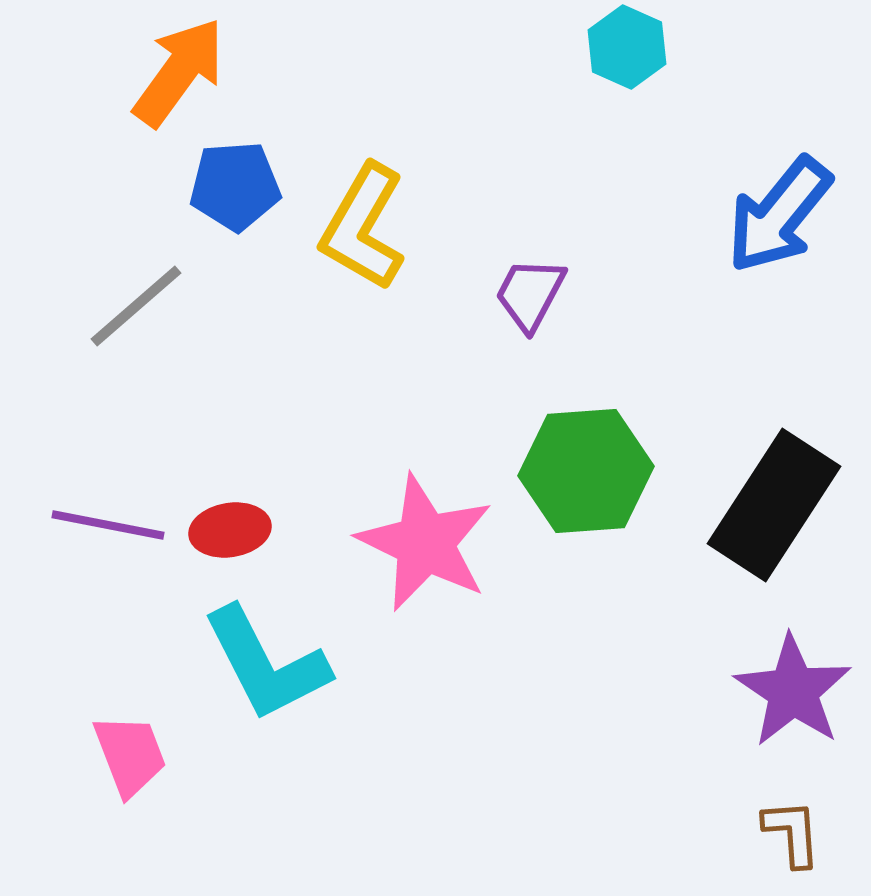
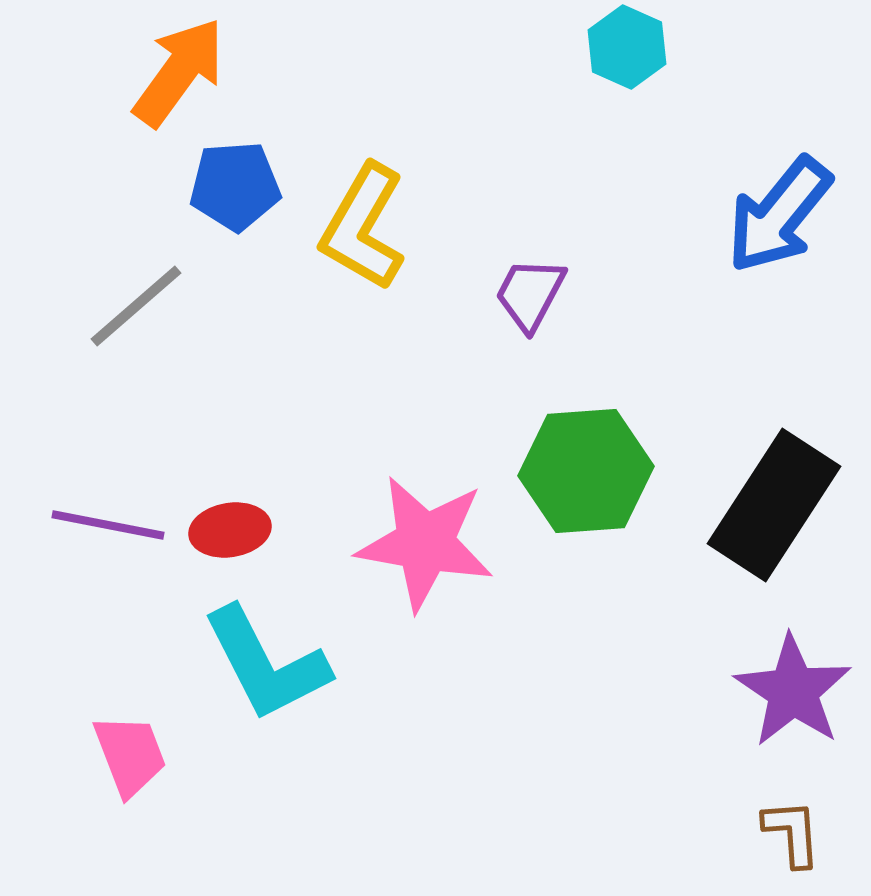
pink star: rotated 16 degrees counterclockwise
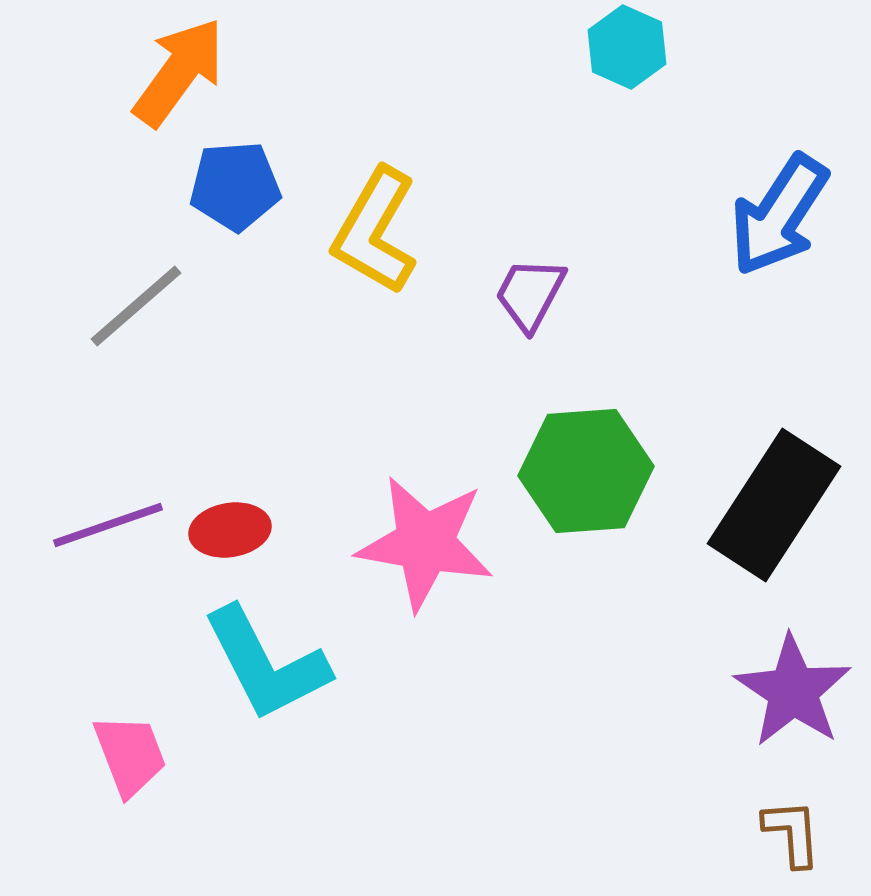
blue arrow: rotated 6 degrees counterclockwise
yellow L-shape: moved 12 px right, 4 px down
purple line: rotated 30 degrees counterclockwise
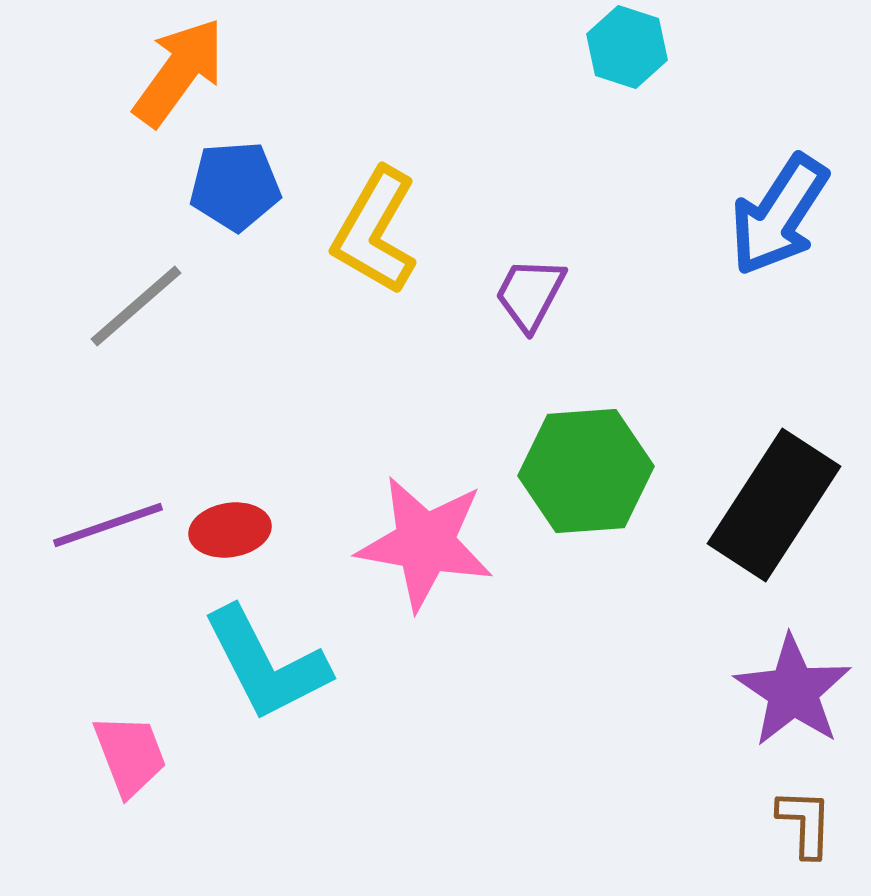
cyan hexagon: rotated 6 degrees counterclockwise
brown L-shape: moved 13 px right, 10 px up; rotated 6 degrees clockwise
